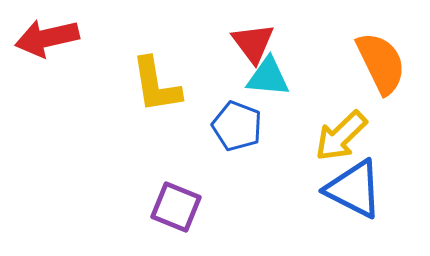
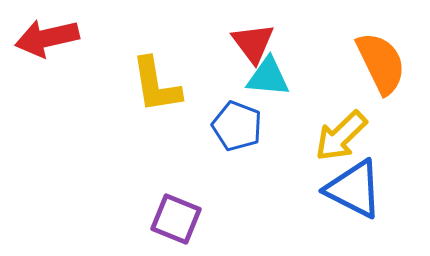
purple square: moved 12 px down
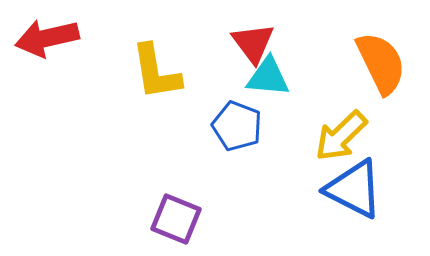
yellow L-shape: moved 13 px up
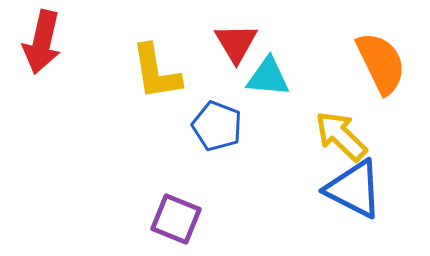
red arrow: moved 5 px left, 4 px down; rotated 64 degrees counterclockwise
red triangle: moved 17 px left; rotated 6 degrees clockwise
blue pentagon: moved 20 px left
yellow arrow: rotated 88 degrees clockwise
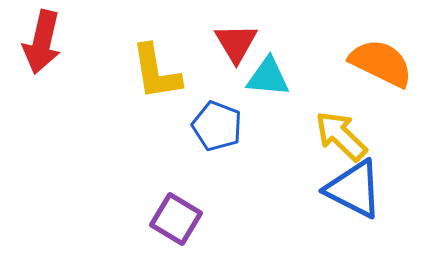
orange semicircle: rotated 38 degrees counterclockwise
purple square: rotated 9 degrees clockwise
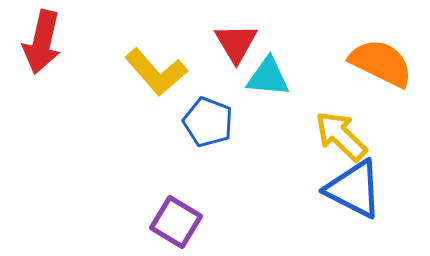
yellow L-shape: rotated 32 degrees counterclockwise
blue pentagon: moved 9 px left, 4 px up
purple square: moved 3 px down
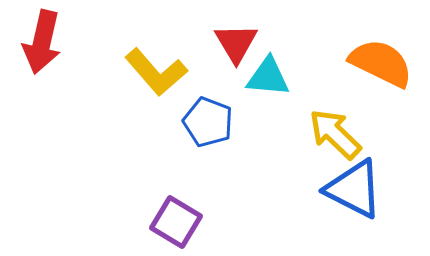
yellow arrow: moved 6 px left, 2 px up
